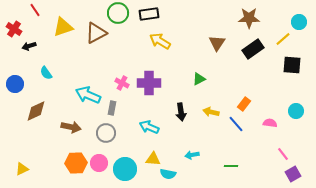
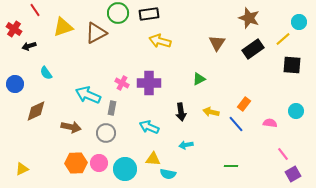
brown star at (249, 18): rotated 20 degrees clockwise
yellow arrow at (160, 41): rotated 15 degrees counterclockwise
cyan arrow at (192, 155): moved 6 px left, 10 px up
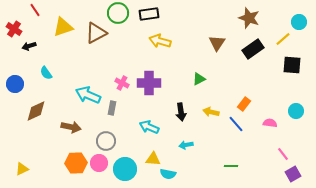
gray circle at (106, 133): moved 8 px down
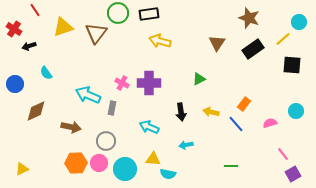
brown triangle at (96, 33): rotated 25 degrees counterclockwise
pink semicircle at (270, 123): rotated 24 degrees counterclockwise
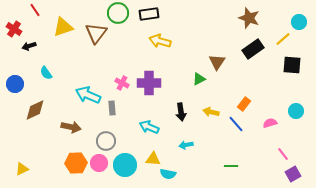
brown triangle at (217, 43): moved 19 px down
gray rectangle at (112, 108): rotated 16 degrees counterclockwise
brown diamond at (36, 111): moved 1 px left, 1 px up
cyan circle at (125, 169): moved 4 px up
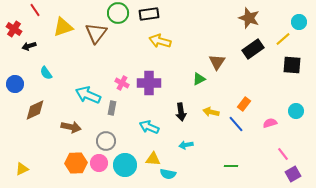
gray rectangle at (112, 108): rotated 16 degrees clockwise
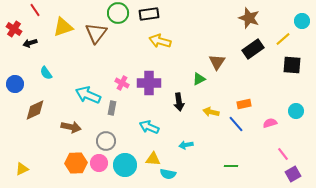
cyan circle at (299, 22): moved 3 px right, 1 px up
black arrow at (29, 46): moved 1 px right, 3 px up
orange rectangle at (244, 104): rotated 40 degrees clockwise
black arrow at (181, 112): moved 2 px left, 10 px up
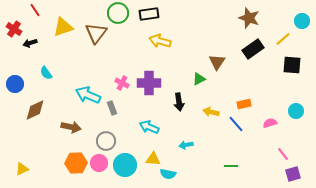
gray rectangle at (112, 108): rotated 32 degrees counterclockwise
purple square at (293, 174): rotated 14 degrees clockwise
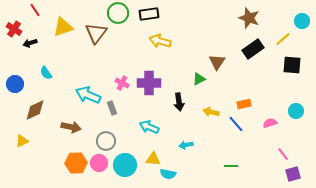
yellow triangle at (22, 169): moved 28 px up
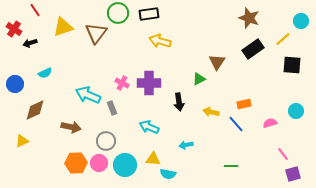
cyan circle at (302, 21): moved 1 px left
cyan semicircle at (46, 73): moved 1 px left; rotated 80 degrees counterclockwise
